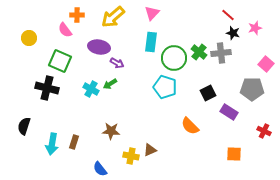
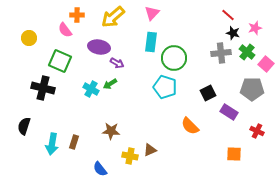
green cross: moved 48 px right
black cross: moved 4 px left
red cross: moved 7 px left
yellow cross: moved 1 px left
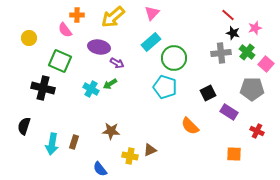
cyan rectangle: rotated 42 degrees clockwise
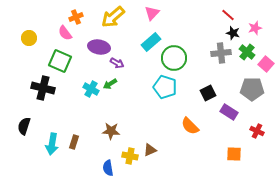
orange cross: moved 1 px left, 2 px down; rotated 24 degrees counterclockwise
pink semicircle: moved 3 px down
blue semicircle: moved 8 px right, 1 px up; rotated 28 degrees clockwise
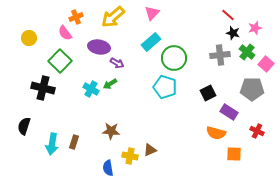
gray cross: moved 1 px left, 2 px down
green square: rotated 20 degrees clockwise
orange semicircle: moved 26 px right, 7 px down; rotated 30 degrees counterclockwise
